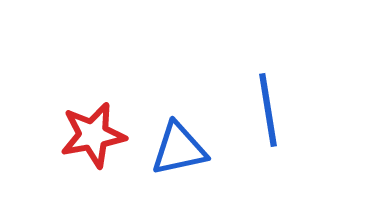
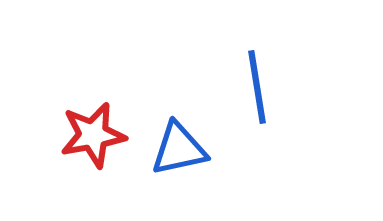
blue line: moved 11 px left, 23 px up
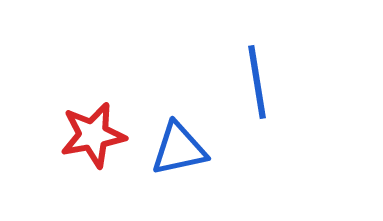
blue line: moved 5 px up
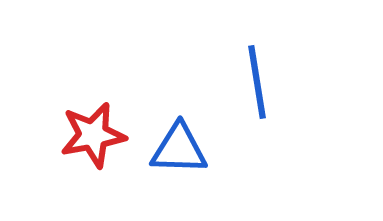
blue triangle: rotated 14 degrees clockwise
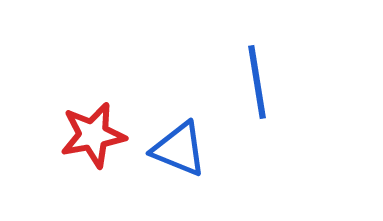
blue triangle: rotated 20 degrees clockwise
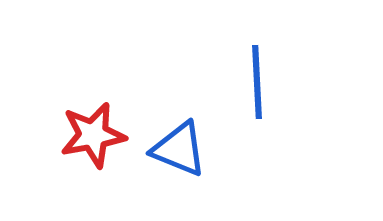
blue line: rotated 6 degrees clockwise
